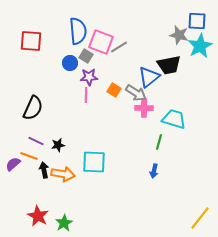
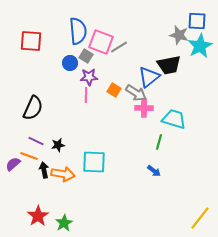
blue arrow: rotated 64 degrees counterclockwise
red star: rotated 10 degrees clockwise
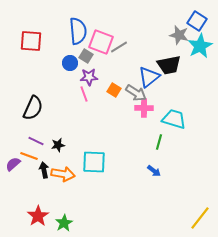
blue square: rotated 30 degrees clockwise
pink line: moved 2 px left, 1 px up; rotated 21 degrees counterclockwise
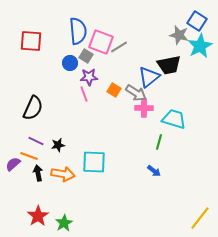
black arrow: moved 6 px left, 3 px down
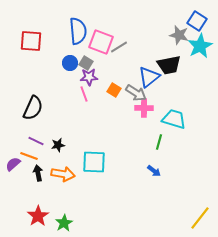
gray square: moved 7 px down
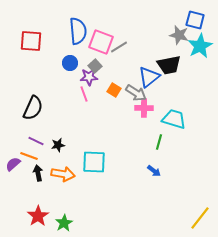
blue square: moved 2 px left, 1 px up; rotated 18 degrees counterclockwise
gray square: moved 9 px right, 3 px down; rotated 16 degrees clockwise
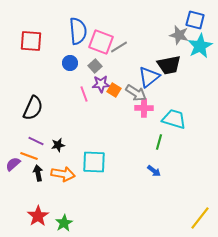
purple star: moved 12 px right, 7 px down
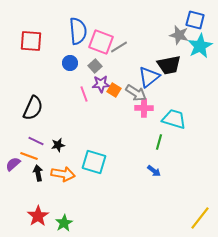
cyan square: rotated 15 degrees clockwise
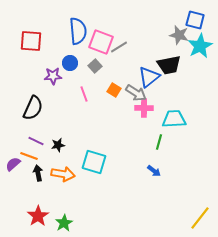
purple star: moved 48 px left, 8 px up
cyan trapezoid: rotated 20 degrees counterclockwise
